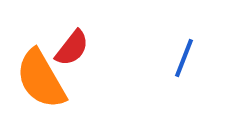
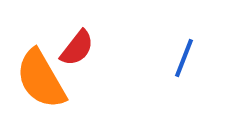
red semicircle: moved 5 px right
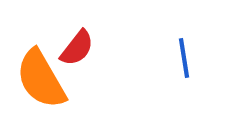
blue line: rotated 30 degrees counterclockwise
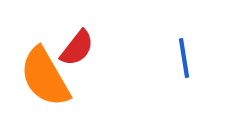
orange semicircle: moved 4 px right, 2 px up
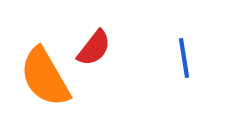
red semicircle: moved 17 px right
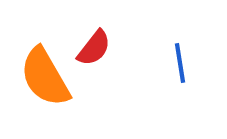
blue line: moved 4 px left, 5 px down
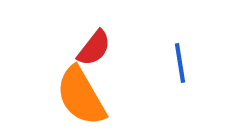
orange semicircle: moved 36 px right, 19 px down
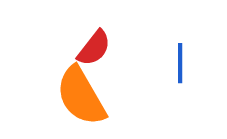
blue line: rotated 9 degrees clockwise
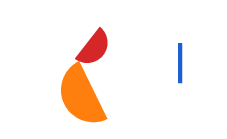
orange semicircle: rotated 4 degrees clockwise
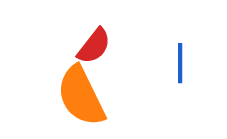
red semicircle: moved 2 px up
